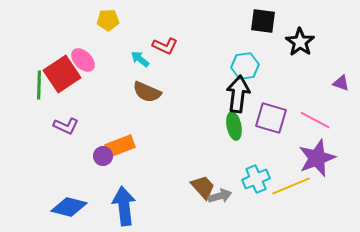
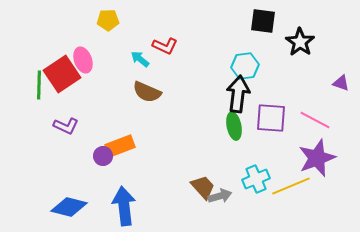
pink ellipse: rotated 25 degrees clockwise
purple square: rotated 12 degrees counterclockwise
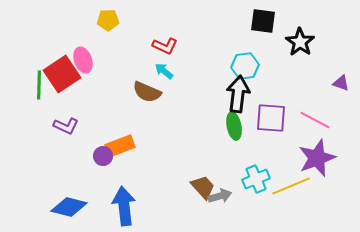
cyan arrow: moved 24 px right, 12 px down
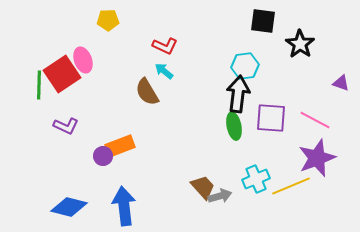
black star: moved 2 px down
brown semicircle: rotated 36 degrees clockwise
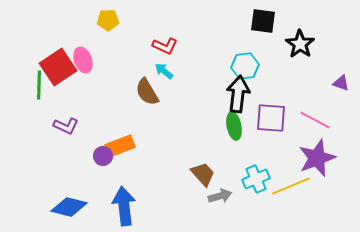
red square: moved 4 px left, 7 px up
brown trapezoid: moved 13 px up
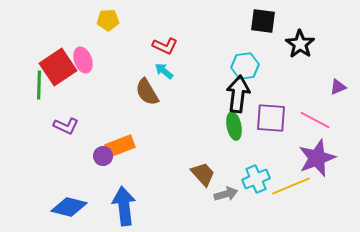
purple triangle: moved 3 px left, 4 px down; rotated 42 degrees counterclockwise
gray arrow: moved 6 px right, 2 px up
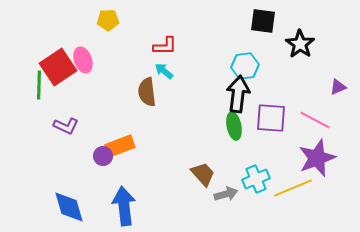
red L-shape: rotated 25 degrees counterclockwise
brown semicircle: rotated 24 degrees clockwise
yellow line: moved 2 px right, 2 px down
blue diamond: rotated 60 degrees clockwise
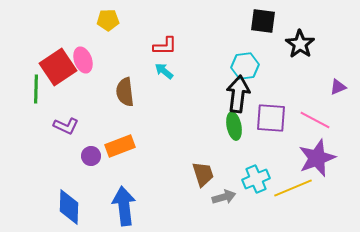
green line: moved 3 px left, 4 px down
brown semicircle: moved 22 px left
purple circle: moved 12 px left
brown trapezoid: rotated 24 degrees clockwise
gray arrow: moved 2 px left, 3 px down
blue diamond: rotated 18 degrees clockwise
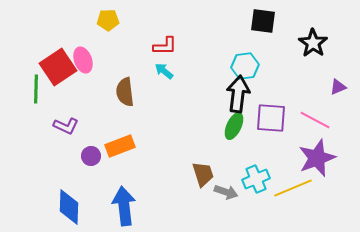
black star: moved 13 px right, 1 px up
green ellipse: rotated 36 degrees clockwise
gray arrow: moved 2 px right, 5 px up; rotated 35 degrees clockwise
